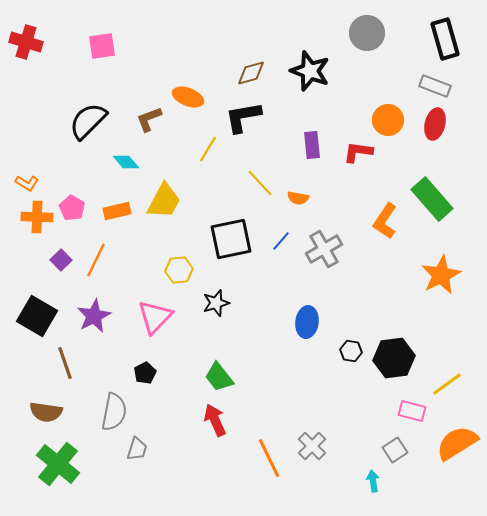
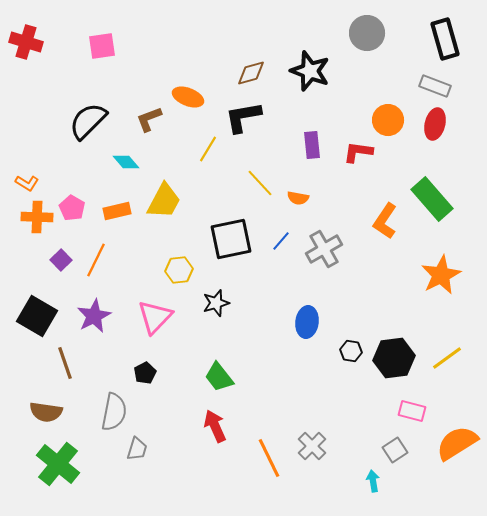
yellow line at (447, 384): moved 26 px up
red arrow at (215, 420): moved 6 px down
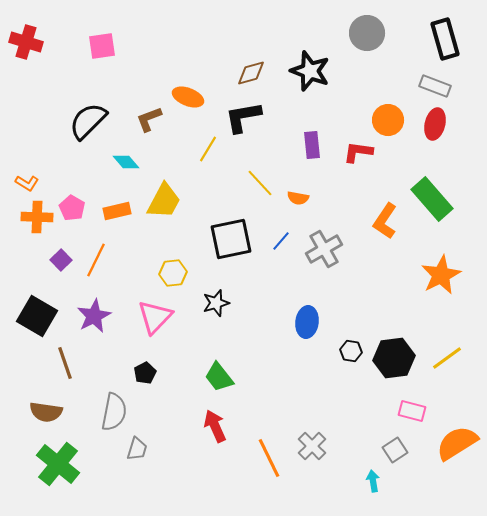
yellow hexagon at (179, 270): moved 6 px left, 3 px down
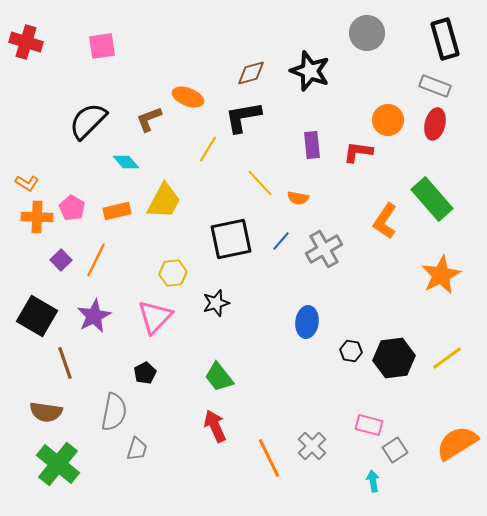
pink rectangle at (412, 411): moved 43 px left, 14 px down
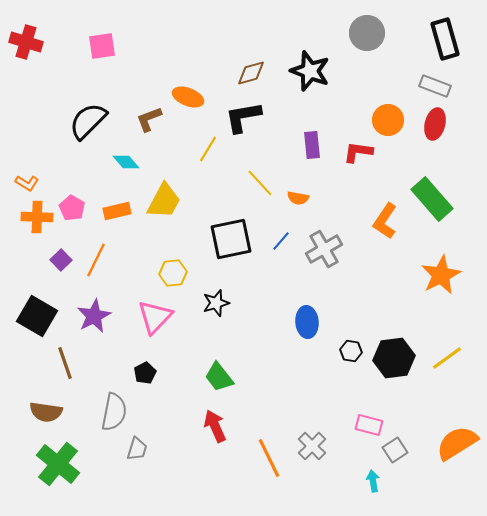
blue ellipse at (307, 322): rotated 12 degrees counterclockwise
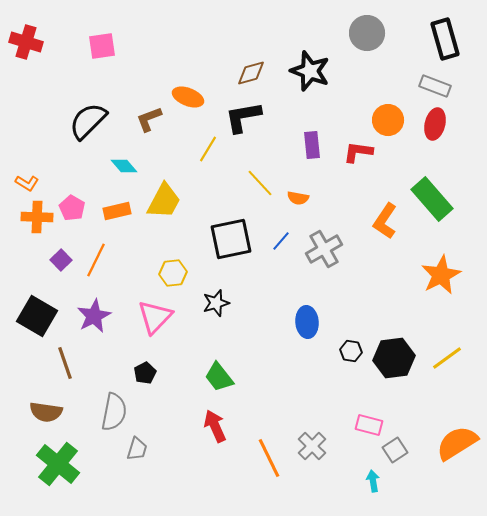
cyan diamond at (126, 162): moved 2 px left, 4 px down
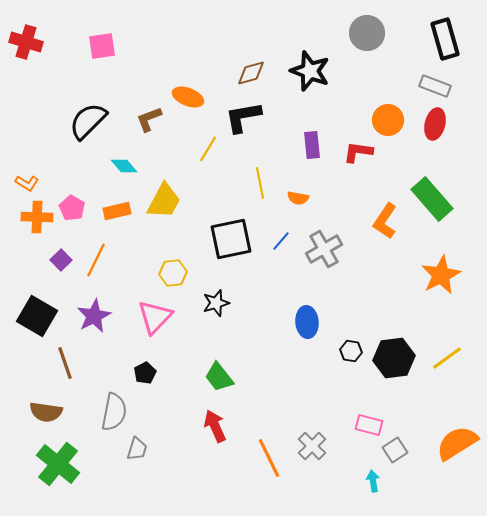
yellow line at (260, 183): rotated 32 degrees clockwise
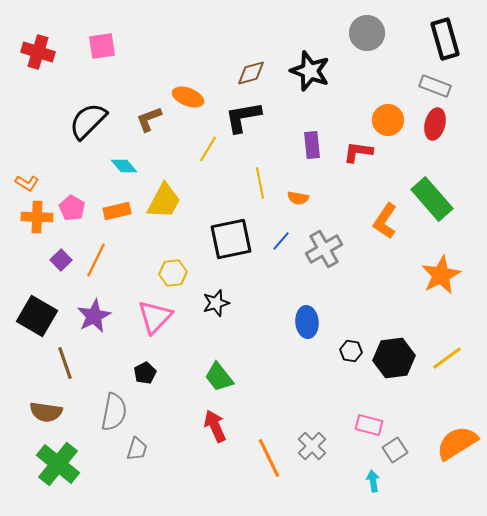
red cross at (26, 42): moved 12 px right, 10 px down
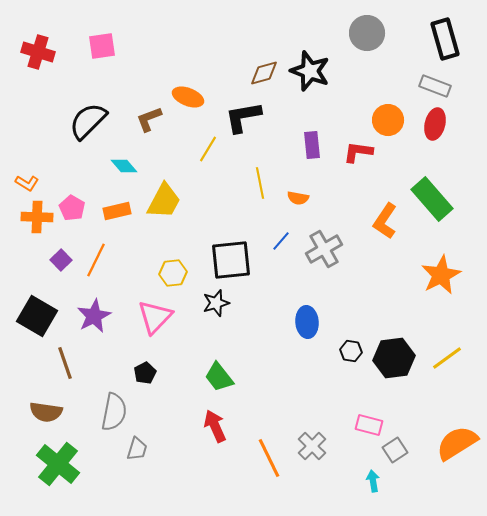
brown diamond at (251, 73): moved 13 px right
black square at (231, 239): moved 21 px down; rotated 6 degrees clockwise
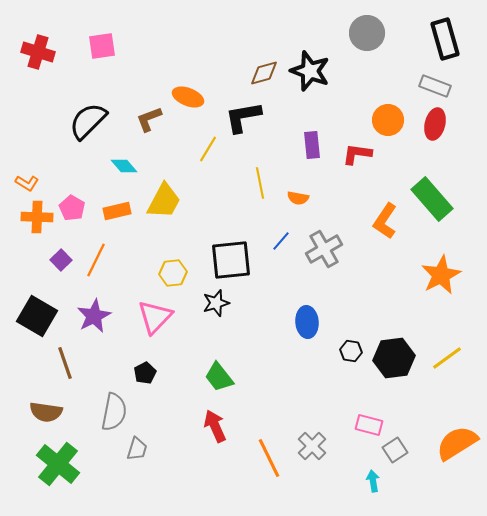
red L-shape at (358, 152): moved 1 px left, 2 px down
